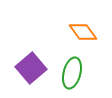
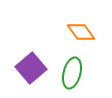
orange diamond: moved 2 px left
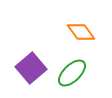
green ellipse: rotated 32 degrees clockwise
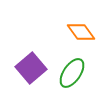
green ellipse: rotated 12 degrees counterclockwise
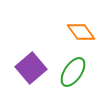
green ellipse: moved 1 px right, 1 px up
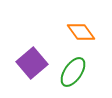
purple square: moved 1 px right, 5 px up
